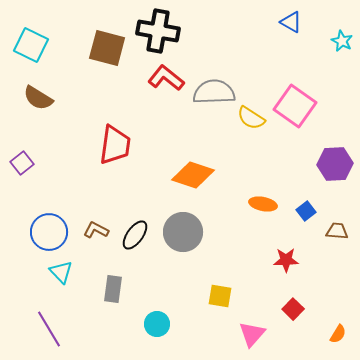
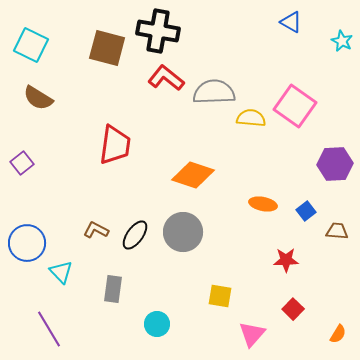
yellow semicircle: rotated 152 degrees clockwise
blue circle: moved 22 px left, 11 px down
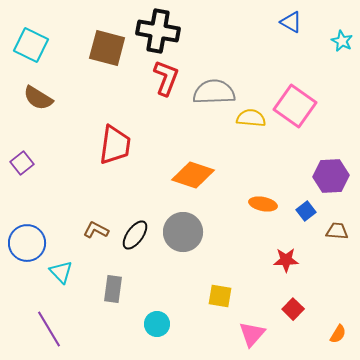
red L-shape: rotated 72 degrees clockwise
purple hexagon: moved 4 px left, 12 px down
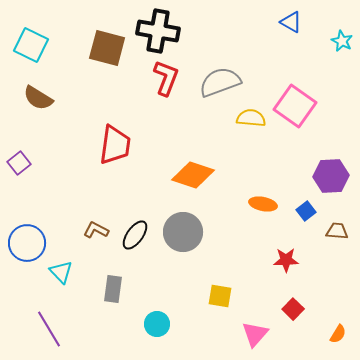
gray semicircle: moved 6 px right, 10 px up; rotated 18 degrees counterclockwise
purple square: moved 3 px left
pink triangle: moved 3 px right
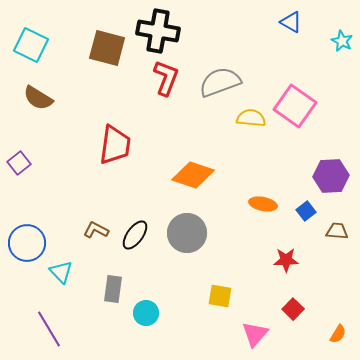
gray circle: moved 4 px right, 1 px down
cyan circle: moved 11 px left, 11 px up
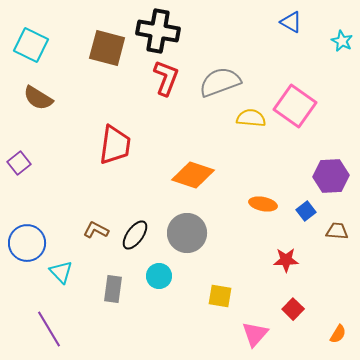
cyan circle: moved 13 px right, 37 px up
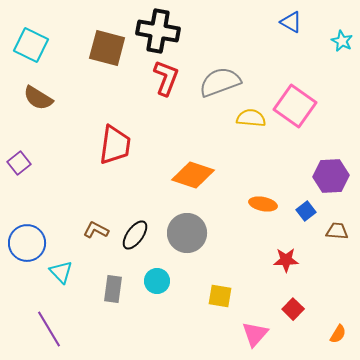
cyan circle: moved 2 px left, 5 px down
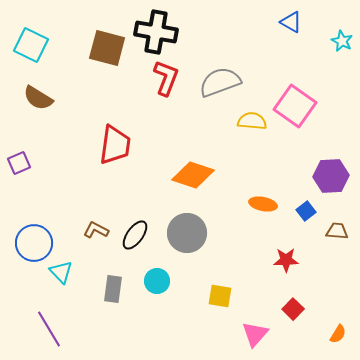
black cross: moved 2 px left, 1 px down
yellow semicircle: moved 1 px right, 3 px down
purple square: rotated 15 degrees clockwise
blue circle: moved 7 px right
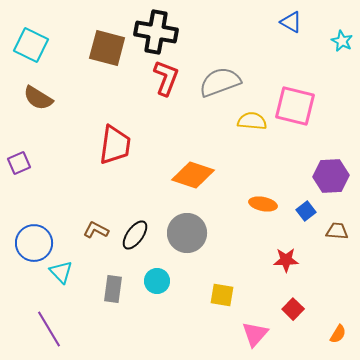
pink square: rotated 21 degrees counterclockwise
yellow square: moved 2 px right, 1 px up
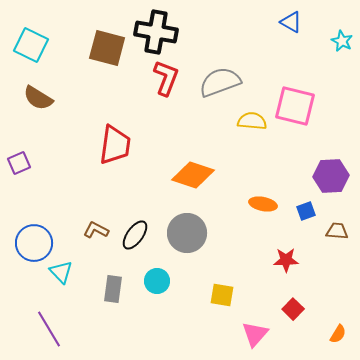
blue square: rotated 18 degrees clockwise
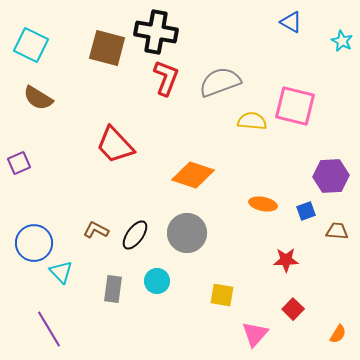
red trapezoid: rotated 129 degrees clockwise
